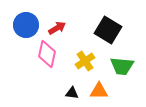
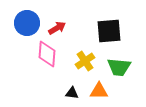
blue circle: moved 1 px right, 2 px up
black square: moved 1 px right, 1 px down; rotated 36 degrees counterclockwise
pink diamond: rotated 8 degrees counterclockwise
green trapezoid: moved 3 px left, 1 px down
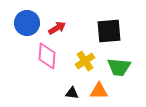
pink diamond: moved 2 px down
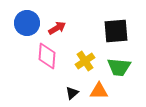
black square: moved 7 px right
black triangle: rotated 48 degrees counterclockwise
